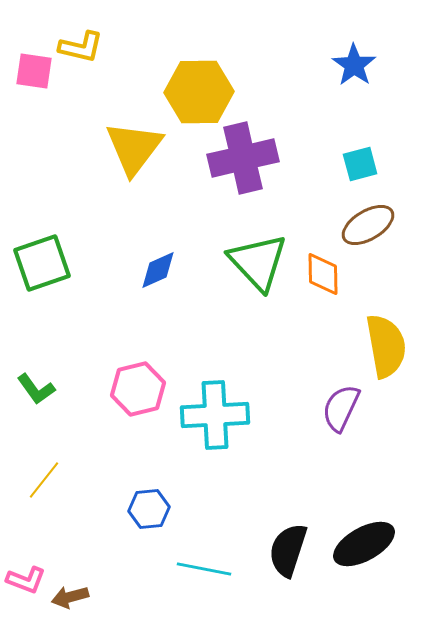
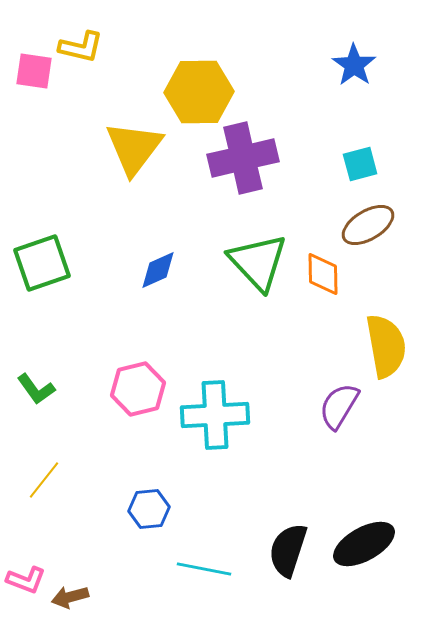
purple semicircle: moved 2 px left, 2 px up; rotated 6 degrees clockwise
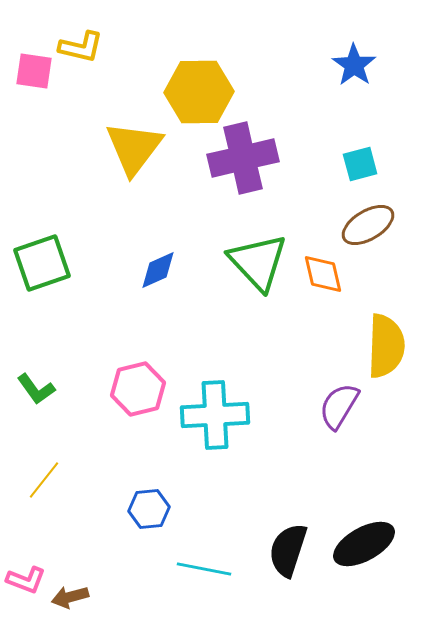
orange diamond: rotated 12 degrees counterclockwise
yellow semicircle: rotated 12 degrees clockwise
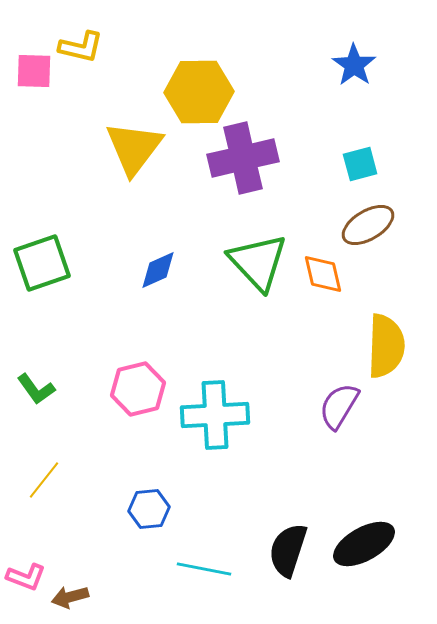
pink square: rotated 6 degrees counterclockwise
pink L-shape: moved 3 px up
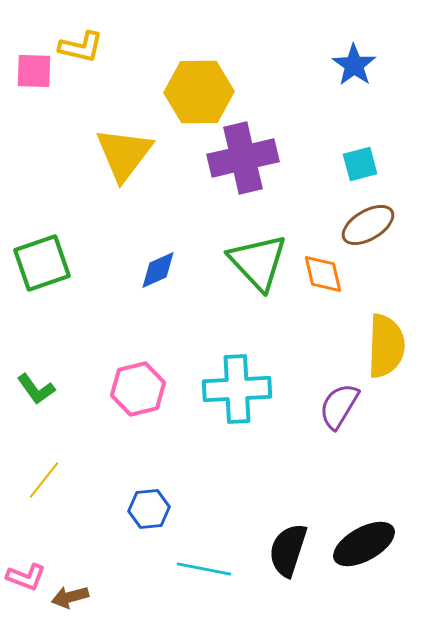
yellow triangle: moved 10 px left, 6 px down
cyan cross: moved 22 px right, 26 px up
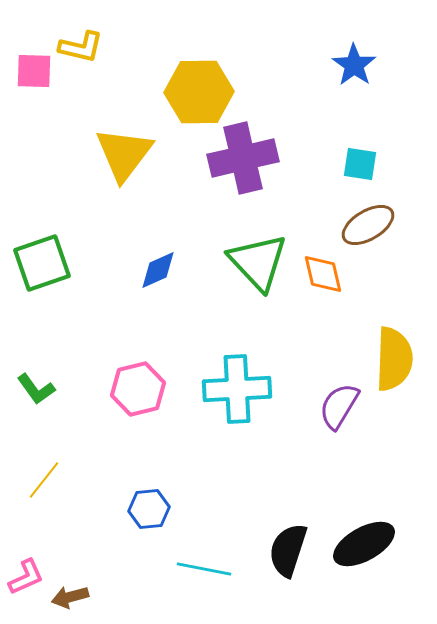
cyan square: rotated 24 degrees clockwise
yellow semicircle: moved 8 px right, 13 px down
pink L-shape: rotated 45 degrees counterclockwise
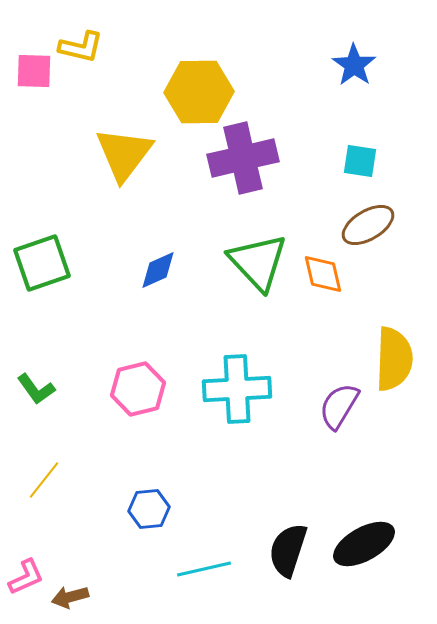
cyan square: moved 3 px up
cyan line: rotated 24 degrees counterclockwise
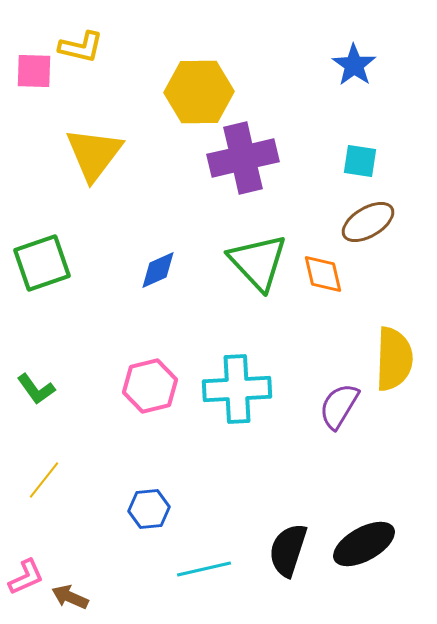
yellow triangle: moved 30 px left
brown ellipse: moved 3 px up
pink hexagon: moved 12 px right, 3 px up
brown arrow: rotated 39 degrees clockwise
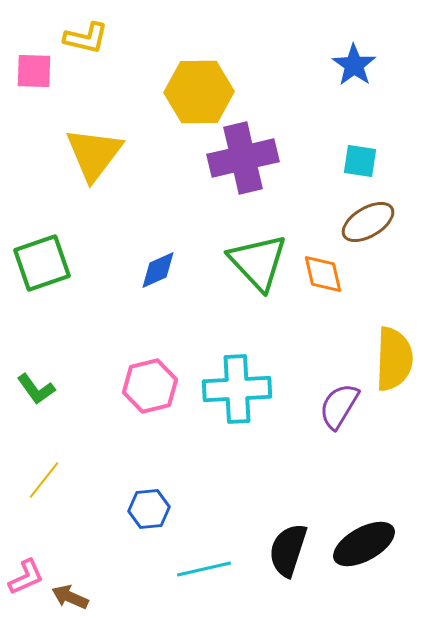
yellow L-shape: moved 5 px right, 9 px up
